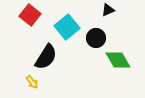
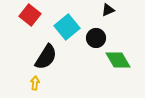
yellow arrow: moved 3 px right, 1 px down; rotated 136 degrees counterclockwise
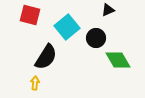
red square: rotated 25 degrees counterclockwise
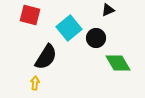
cyan square: moved 2 px right, 1 px down
green diamond: moved 3 px down
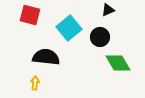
black circle: moved 4 px right, 1 px up
black semicircle: rotated 116 degrees counterclockwise
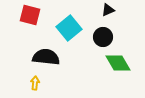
black circle: moved 3 px right
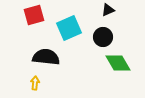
red square: moved 4 px right; rotated 30 degrees counterclockwise
cyan square: rotated 15 degrees clockwise
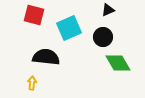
red square: rotated 30 degrees clockwise
yellow arrow: moved 3 px left
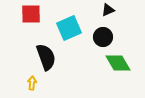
red square: moved 3 px left, 1 px up; rotated 15 degrees counterclockwise
black semicircle: rotated 64 degrees clockwise
